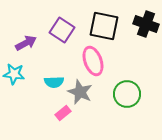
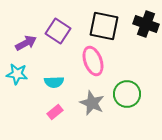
purple square: moved 4 px left, 1 px down
cyan star: moved 3 px right
gray star: moved 12 px right, 11 px down
pink rectangle: moved 8 px left, 1 px up
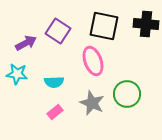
black cross: rotated 15 degrees counterclockwise
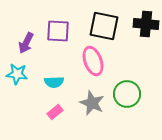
purple square: rotated 30 degrees counterclockwise
purple arrow: rotated 145 degrees clockwise
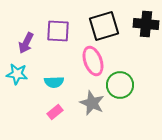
black square: rotated 28 degrees counterclockwise
green circle: moved 7 px left, 9 px up
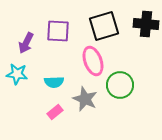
gray star: moved 7 px left, 4 px up
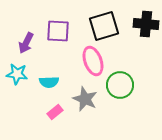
cyan semicircle: moved 5 px left
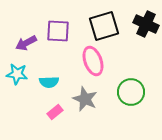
black cross: rotated 20 degrees clockwise
purple arrow: rotated 35 degrees clockwise
green circle: moved 11 px right, 7 px down
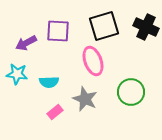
black cross: moved 3 px down
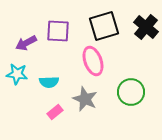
black cross: rotated 15 degrees clockwise
